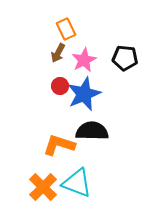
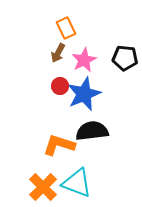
orange rectangle: moved 1 px up
black semicircle: rotated 8 degrees counterclockwise
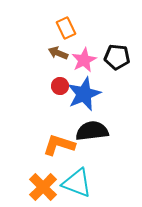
brown arrow: rotated 84 degrees clockwise
black pentagon: moved 8 px left, 1 px up
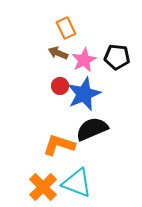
black semicircle: moved 2 px up; rotated 16 degrees counterclockwise
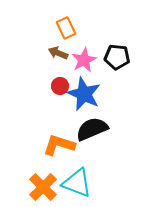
blue star: rotated 24 degrees counterclockwise
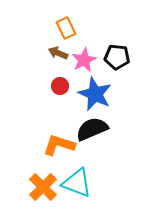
blue star: moved 11 px right
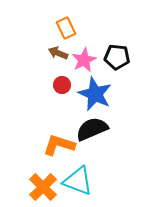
red circle: moved 2 px right, 1 px up
cyan triangle: moved 1 px right, 2 px up
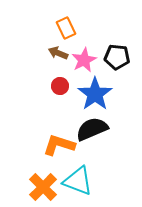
red circle: moved 2 px left, 1 px down
blue star: rotated 12 degrees clockwise
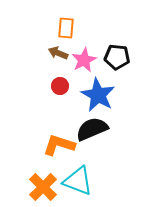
orange rectangle: rotated 30 degrees clockwise
blue star: moved 3 px right, 1 px down; rotated 8 degrees counterclockwise
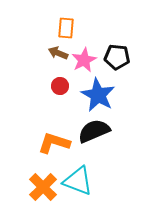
black semicircle: moved 2 px right, 2 px down
orange L-shape: moved 5 px left, 2 px up
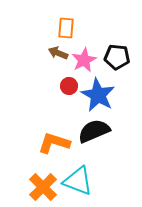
red circle: moved 9 px right
